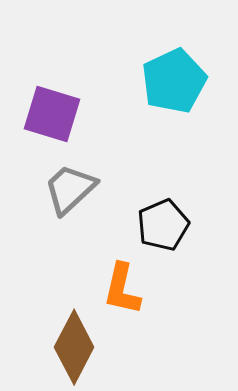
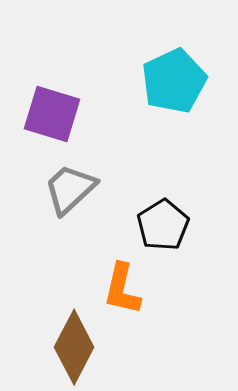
black pentagon: rotated 9 degrees counterclockwise
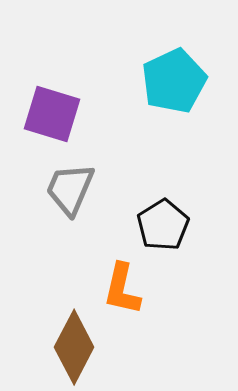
gray trapezoid: rotated 24 degrees counterclockwise
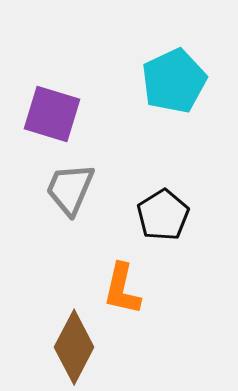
black pentagon: moved 10 px up
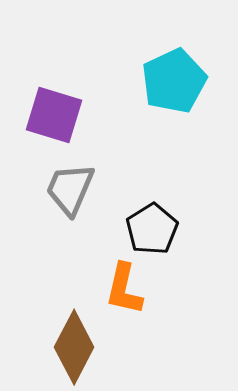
purple square: moved 2 px right, 1 px down
black pentagon: moved 11 px left, 14 px down
orange L-shape: moved 2 px right
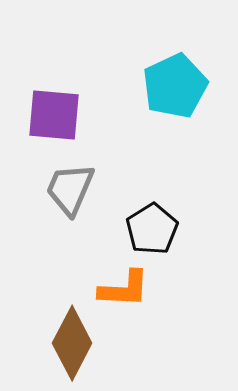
cyan pentagon: moved 1 px right, 5 px down
purple square: rotated 12 degrees counterclockwise
orange L-shape: rotated 100 degrees counterclockwise
brown diamond: moved 2 px left, 4 px up
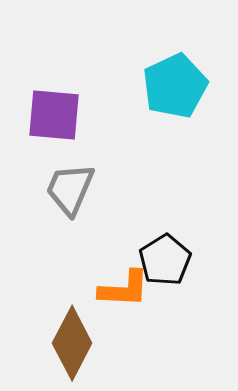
black pentagon: moved 13 px right, 31 px down
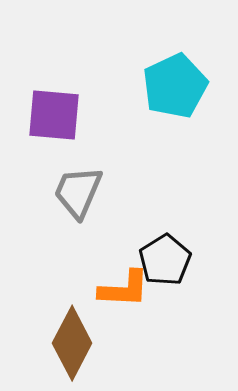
gray trapezoid: moved 8 px right, 3 px down
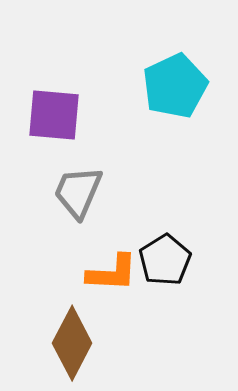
orange L-shape: moved 12 px left, 16 px up
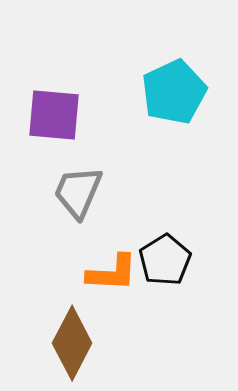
cyan pentagon: moved 1 px left, 6 px down
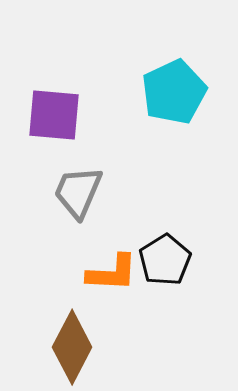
brown diamond: moved 4 px down
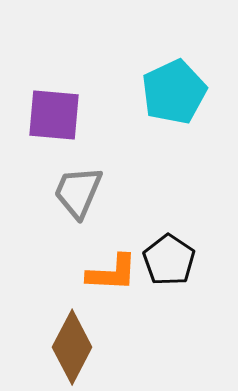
black pentagon: moved 4 px right; rotated 6 degrees counterclockwise
